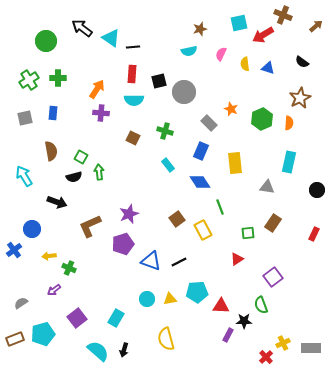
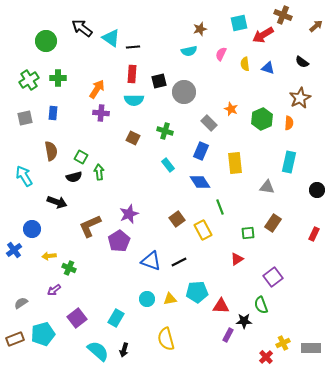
purple pentagon at (123, 244): moved 4 px left, 3 px up; rotated 15 degrees counterclockwise
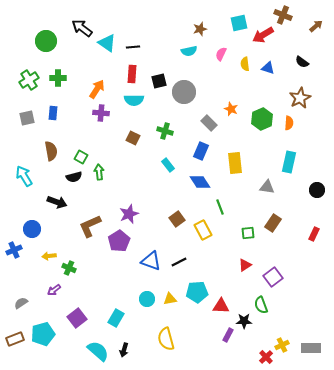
cyan triangle at (111, 38): moved 4 px left, 5 px down
gray square at (25, 118): moved 2 px right
blue cross at (14, 250): rotated 14 degrees clockwise
red triangle at (237, 259): moved 8 px right, 6 px down
yellow cross at (283, 343): moved 1 px left, 2 px down
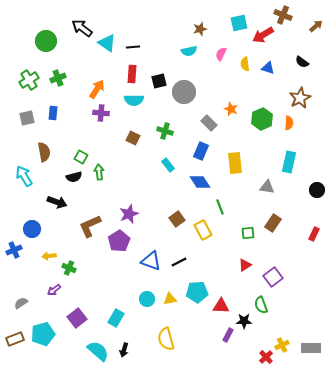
green cross at (58, 78): rotated 21 degrees counterclockwise
brown semicircle at (51, 151): moved 7 px left, 1 px down
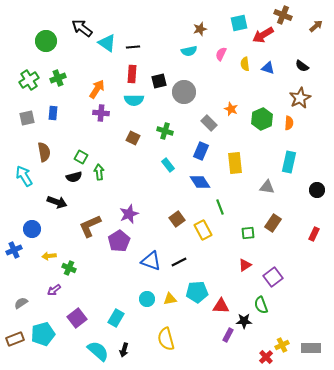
black semicircle at (302, 62): moved 4 px down
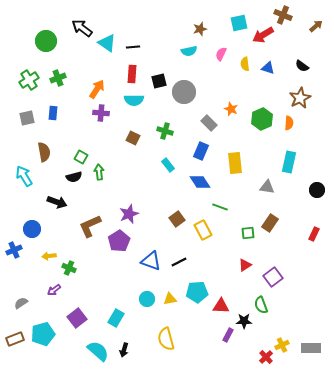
green line at (220, 207): rotated 49 degrees counterclockwise
brown rectangle at (273, 223): moved 3 px left
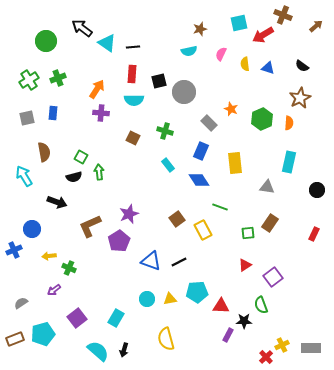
blue diamond at (200, 182): moved 1 px left, 2 px up
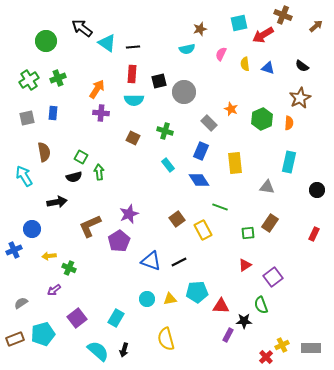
cyan semicircle at (189, 51): moved 2 px left, 2 px up
black arrow at (57, 202): rotated 30 degrees counterclockwise
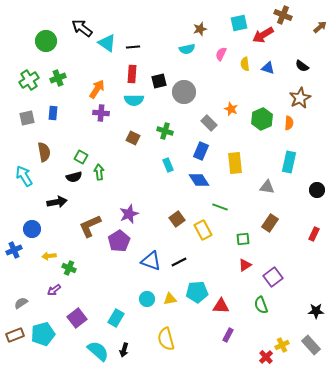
brown arrow at (316, 26): moved 4 px right, 1 px down
cyan rectangle at (168, 165): rotated 16 degrees clockwise
green square at (248, 233): moved 5 px left, 6 px down
black star at (244, 321): moved 72 px right, 10 px up
brown rectangle at (15, 339): moved 4 px up
gray rectangle at (311, 348): moved 3 px up; rotated 48 degrees clockwise
